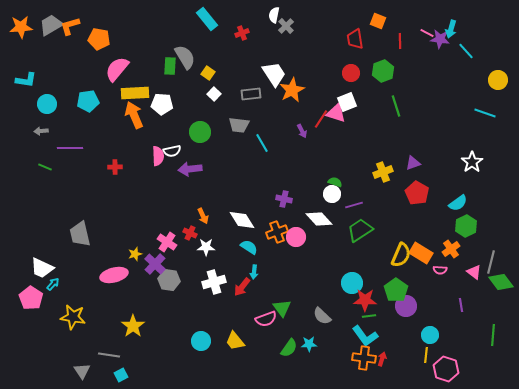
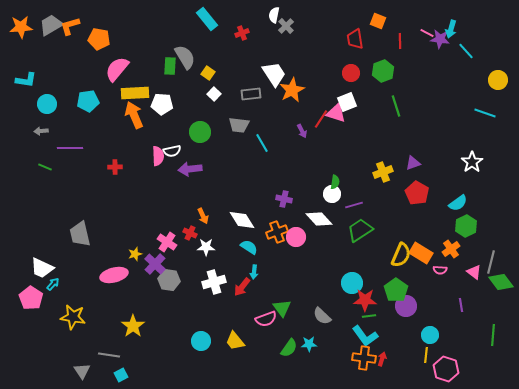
green semicircle at (335, 182): rotated 80 degrees clockwise
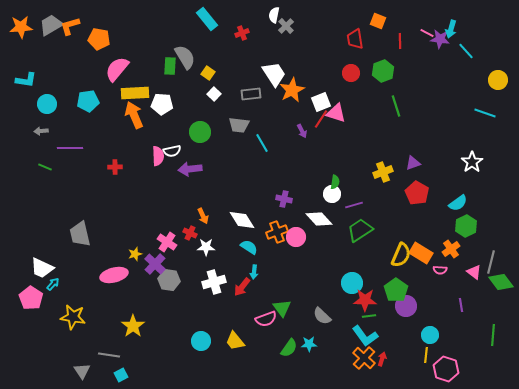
white square at (347, 102): moved 26 px left
orange cross at (364, 358): rotated 35 degrees clockwise
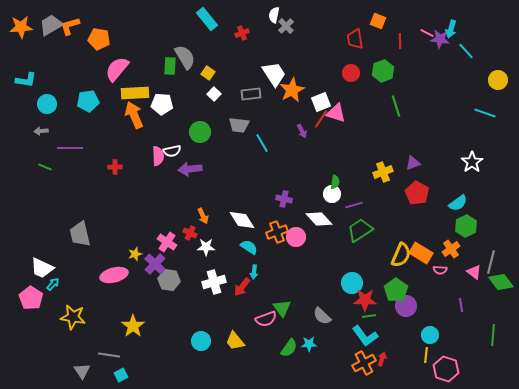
orange cross at (364, 358): moved 5 px down; rotated 20 degrees clockwise
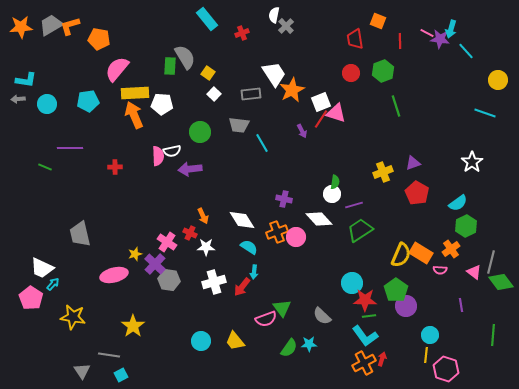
gray arrow at (41, 131): moved 23 px left, 32 px up
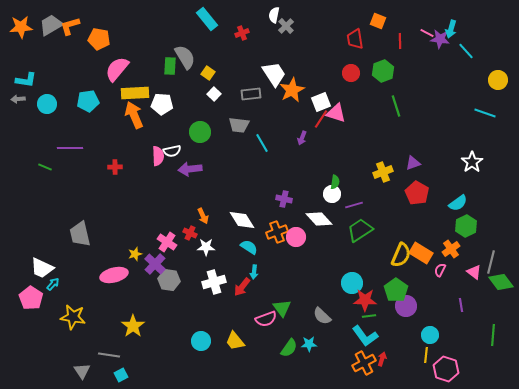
purple arrow at (302, 131): moved 7 px down; rotated 48 degrees clockwise
pink semicircle at (440, 270): rotated 112 degrees clockwise
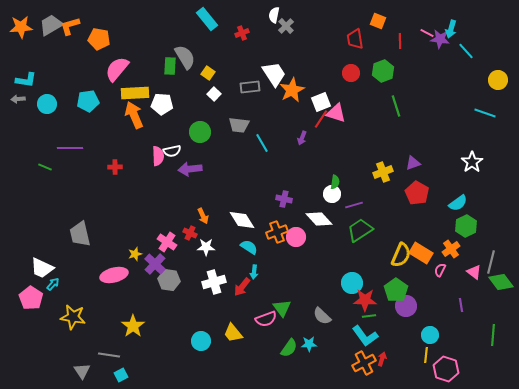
gray rectangle at (251, 94): moved 1 px left, 7 px up
yellow trapezoid at (235, 341): moved 2 px left, 8 px up
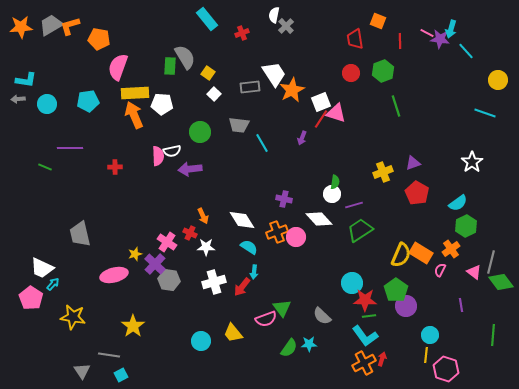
pink semicircle at (117, 69): moved 1 px right, 2 px up; rotated 20 degrees counterclockwise
